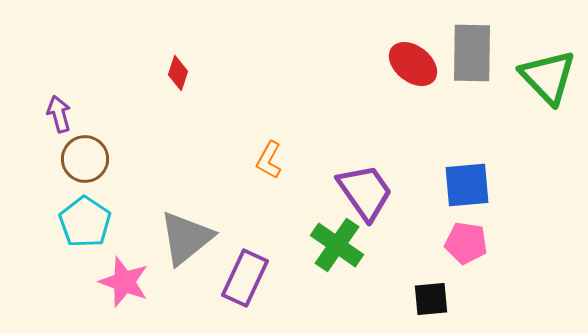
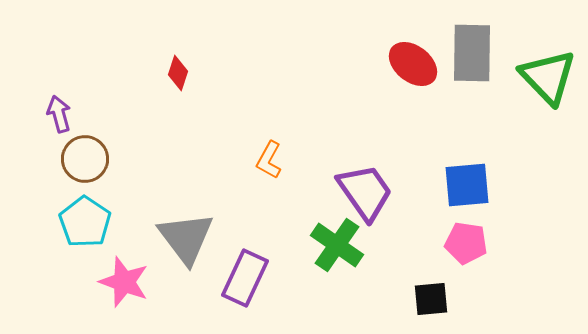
gray triangle: rotated 28 degrees counterclockwise
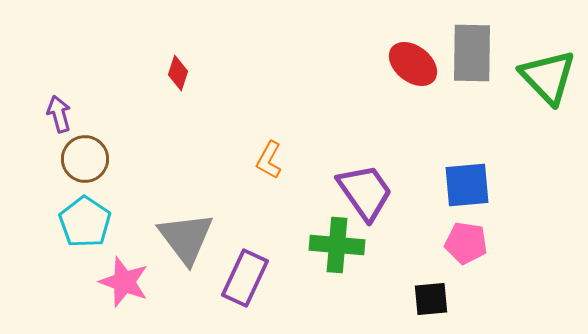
green cross: rotated 30 degrees counterclockwise
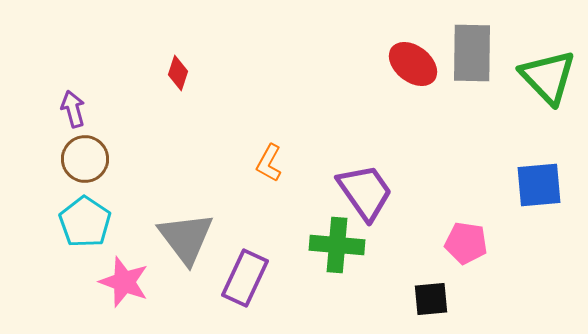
purple arrow: moved 14 px right, 5 px up
orange L-shape: moved 3 px down
blue square: moved 72 px right
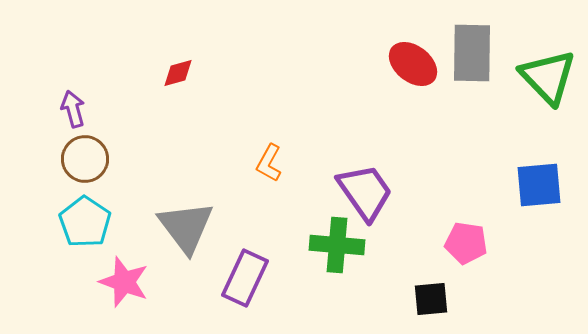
red diamond: rotated 56 degrees clockwise
gray triangle: moved 11 px up
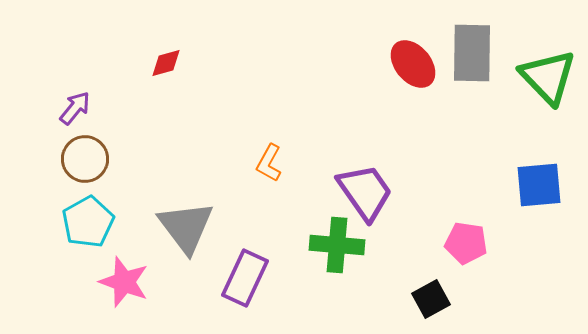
red ellipse: rotated 12 degrees clockwise
red diamond: moved 12 px left, 10 px up
purple arrow: moved 2 px right, 1 px up; rotated 54 degrees clockwise
cyan pentagon: moved 3 px right; rotated 9 degrees clockwise
black square: rotated 24 degrees counterclockwise
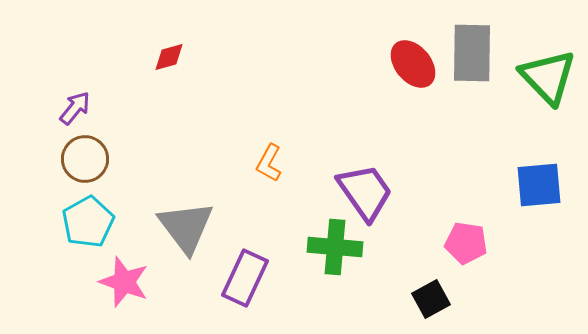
red diamond: moved 3 px right, 6 px up
green cross: moved 2 px left, 2 px down
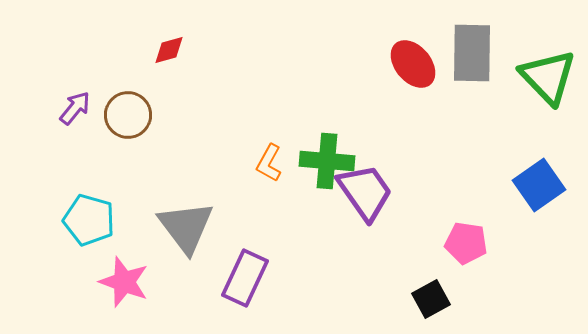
red diamond: moved 7 px up
brown circle: moved 43 px right, 44 px up
blue square: rotated 30 degrees counterclockwise
cyan pentagon: moved 1 px right, 2 px up; rotated 27 degrees counterclockwise
green cross: moved 8 px left, 86 px up
